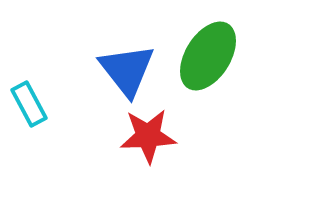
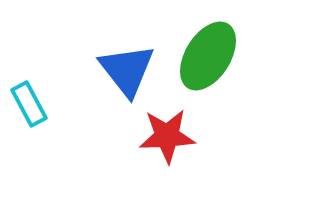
red star: moved 19 px right
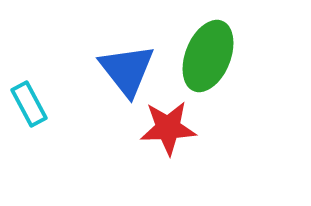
green ellipse: rotated 10 degrees counterclockwise
red star: moved 1 px right, 8 px up
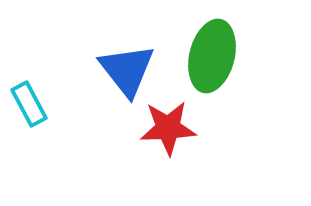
green ellipse: moved 4 px right; rotated 8 degrees counterclockwise
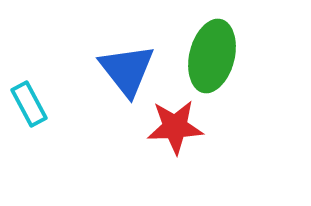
red star: moved 7 px right, 1 px up
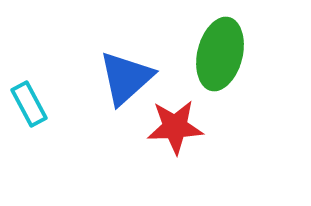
green ellipse: moved 8 px right, 2 px up
blue triangle: moved 1 px left, 8 px down; rotated 26 degrees clockwise
